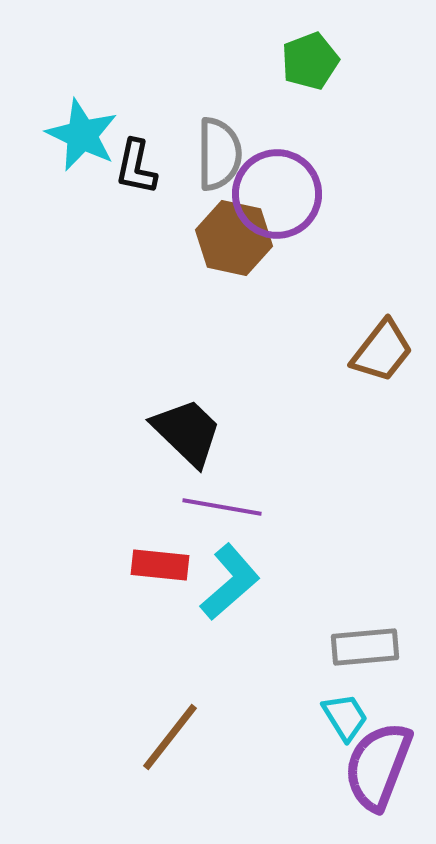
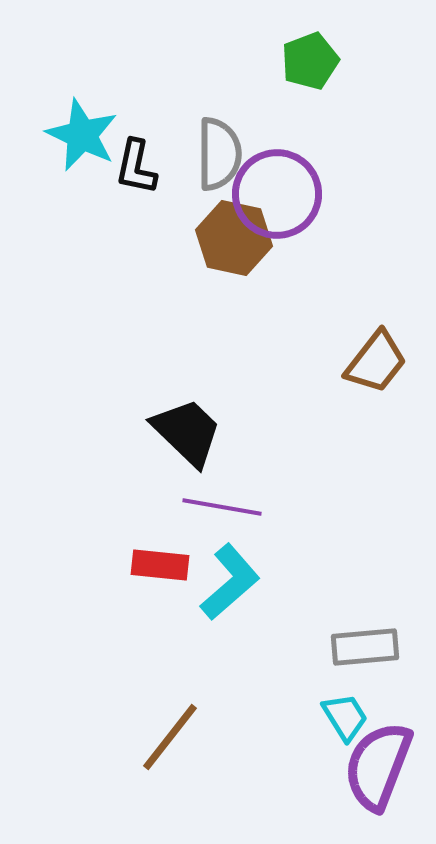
brown trapezoid: moved 6 px left, 11 px down
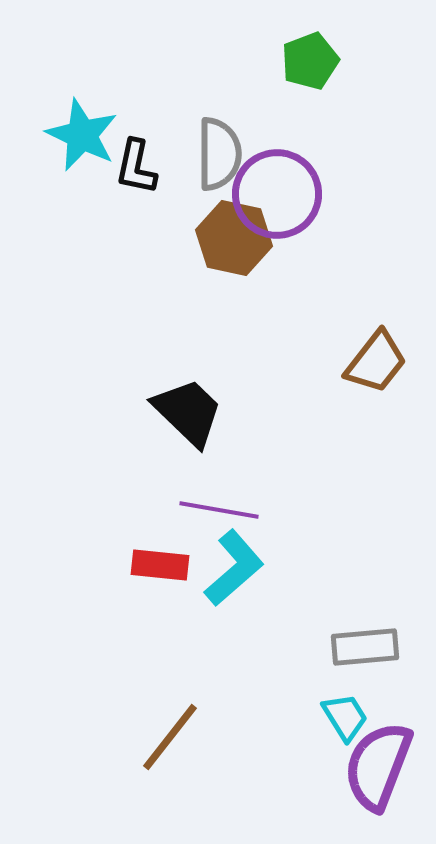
black trapezoid: moved 1 px right, 20 px up
purple line: moved 3 px left, 3 px down
cyan L-shape: moved 4 px right, 14 px up
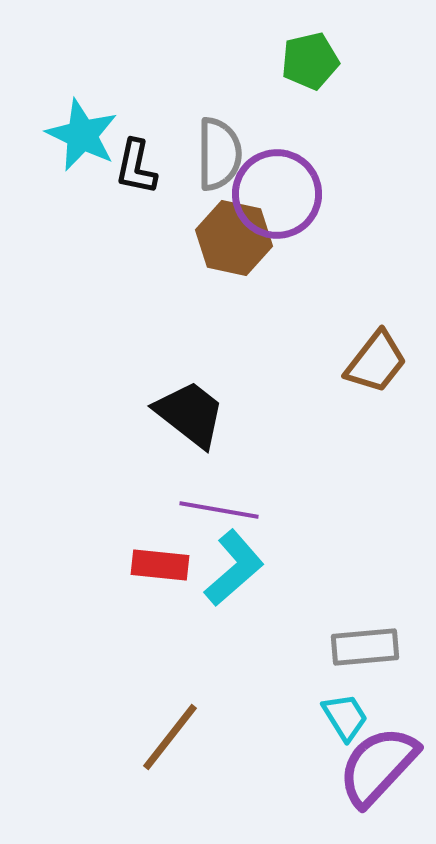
green pentagon: rotated 8 degrees clockwise
black trapezoid: moved 2 px right, 2 px down; rotated 6 degrees counterclockwise
purple semicircle: rotated 22 degrees clockwise
